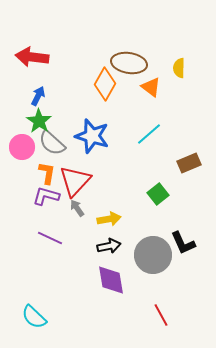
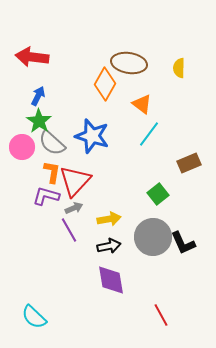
orange triangle: moved 9 px left, 17 px down
cyan line: rotated 12 degrees counterclockwise
orange L-shape: moved 5 px right, 1 px up
gray arrow: moved 3 px left; rotated 102 degrees clockwise
purple line: moved 19 px right, 8 px up; rotated 35 degrees clockwise
gray circle: moved 18 px up
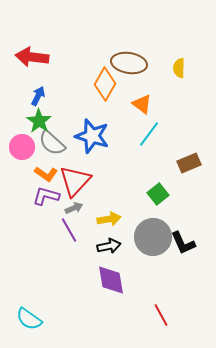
orange L-shape: moved 6 px left, 2 px down; rotated 115 degrees clockwise
cyan semicircle: moved 5 px left, 2 px down; rotated 8 degrees counterclockwise
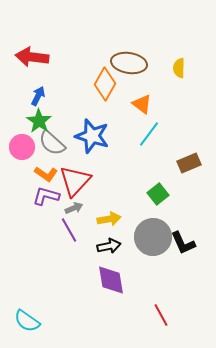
cyan semicircle: moved 2 px left, 2 px down
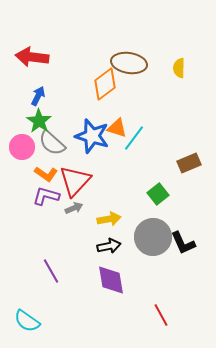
orange diamond: rotated 24 degrees clockwise
orange triangle: moved 25 px left, 24 px down; rotated 20 degrees counterclockwise
cyan line: moved 15 px left, 4 px down
purple line: moved 18 px left, 41 px down
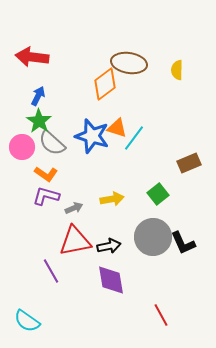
yellow semicircle: moved 2 px left, 2 px down
red triangle: moved 60 px down; rotated 36 degrees clockwise
yellow arrow: moved 3 px right, 20 px up
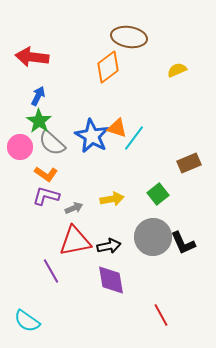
brown ellipse: moved 26 px up
yellow semicircle: rotated 66 degrees clockwise
orange diamond: moved 3 px right, 17 px up
blue star: rotated 12 degrees clockwise
pink circle: moved 2 px left
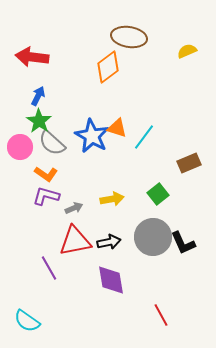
yellow semicircle: moved 10 px right, 19 px up
cyan line: moved 10 px right, 1 px up
black arrow: moved 4 px up
purple line: moved 2 px left, 3 px up
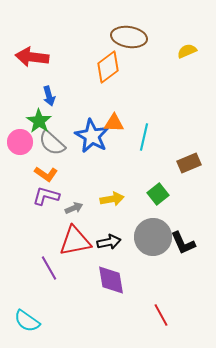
blue arrow: moved 11 px right; rotated 138 degrees clockwise
orange triangle: moved 3 px left, 5 px up; rotated 15 degrees counterclockwise
cyan line: rotated 24 degrees counterclockwise
pink circle: moved 5 px up
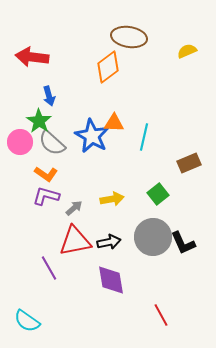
gray arrow: rotated 18 degrees counterclockwise
